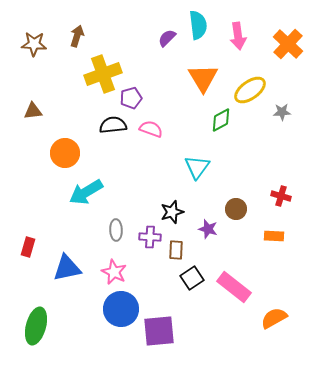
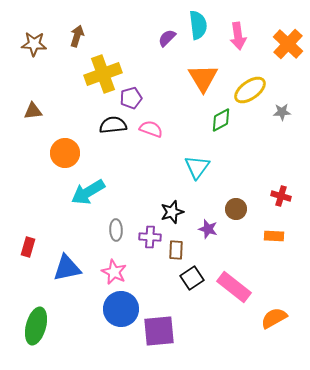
cyan arrow: moved 2 px right
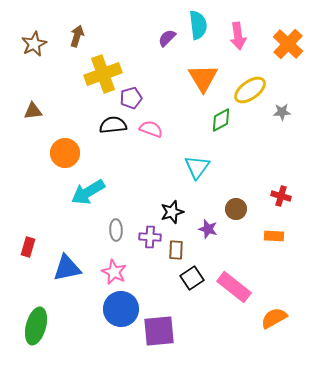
brown star: rotated 30 degrees counterclockwise
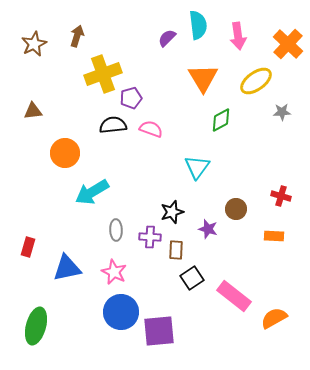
yellow ellipse: moved 6 px right, 9 px up
cyan arrow: moved 4 px right
pink rectangle: moved 9 px down
blue circle: moved 3 px down
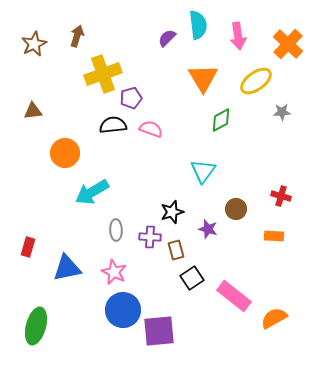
cyan triangle: moved 6 px right, 4 px down
brown rectangle: rotated 18 degrees counterclockwise
blue circle: moved 2 px right, 2 px up
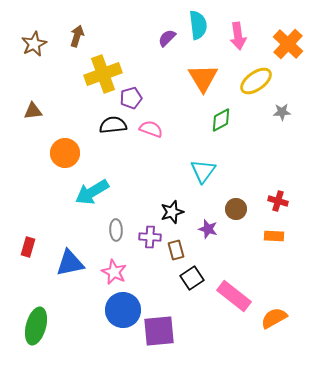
red cross: moved 3 px left, 5 px down
blue triangle: moved 3 px right, 5 px up
